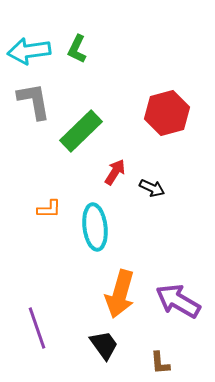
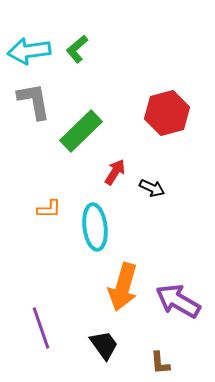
green L-shape: rotated 24 degrees clockwise
orange arrow: moved 3 px right, 7 px up
purple line: moved 4 px right
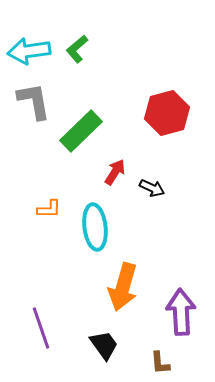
purple arrow: moved 3 px right, 11 px down; rotated 57 degrees clockwise
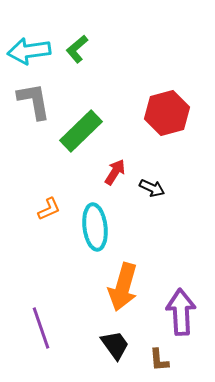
orange L-shape: rotated 25 degrees counterclockwise
black trapezoid: moved 11 px right
brown L-shape: moved 1 px left, 3 px up
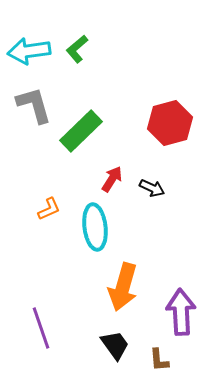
gray L-shape: moved 4 px down; rotated 6 degrees counterclockwise
red hexagon: moved 3 px right, 10 px down
red arrow: moved 3 px left, 7 px down
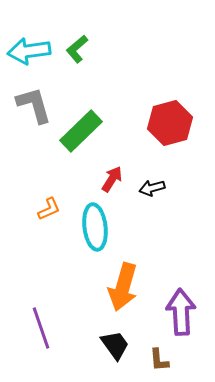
black arrow: rotated 140 degrees clockwise
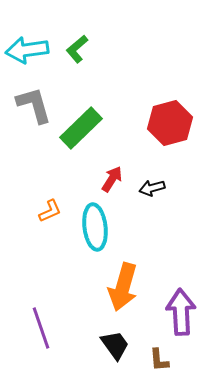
cyan arrow: moved 2 px left, 1 px up
green rectangle: moved 3 px up
orange L-shape: moved 1 px right, 2 px down
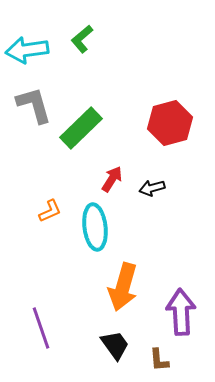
green L-shape: moved 5 px right, 10 px up
